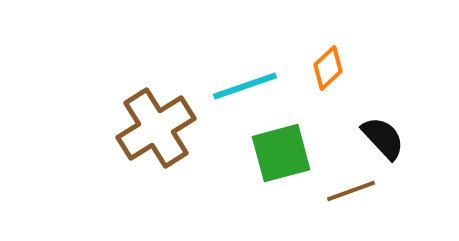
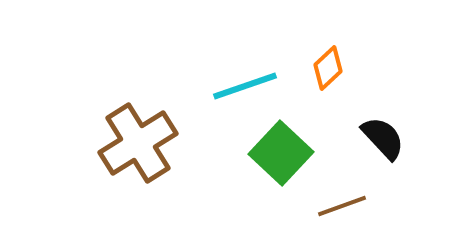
brown cross: moved 18 px left, 15 px down
green square: rotated 32 degrees counterclockwise
brown line: moved 9 px left, 15 px down
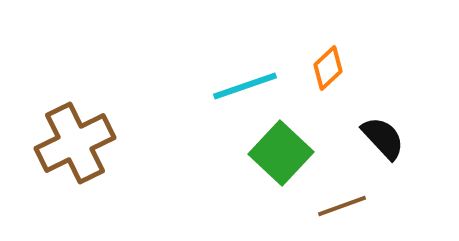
brown cross: moved 63 px left; rotated 6 degrees clockwise
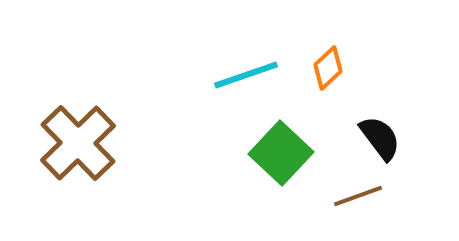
cyan line: moved 1 px right, 11 px up
black semicircle: moved 3 px left; rotated 6 degrees clockwise
brown cross: moved 3 px right; rotated 18 degrees counterclockwise
brown line: moved 16 px right, 10 px up
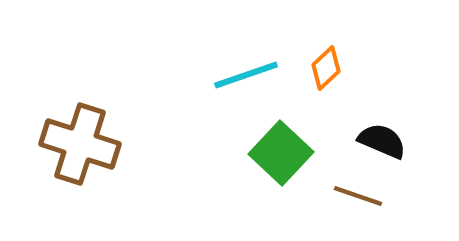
orange diamond: moved 2 px left
black semicircle: moved 2 px right, 3 px down; rotated 30 degrees counterclockwise
brown cross: moved 2 px right, 1 px down; rotated 28 degrees counterclockwise
brown line: rotated 39 degrees clockwise
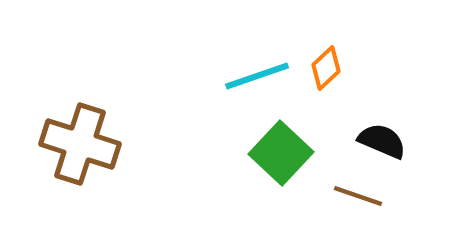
cyan line: moved 11 px right, 1 px down
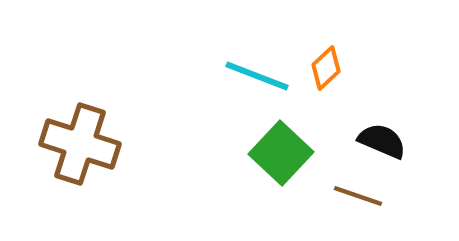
cyan line: rotated 40 degrees clockwise
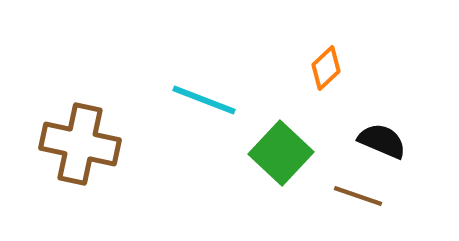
cyan line: moved 53 px left, 24 px down
brown cross: rotated 6 degrees counterclockwise
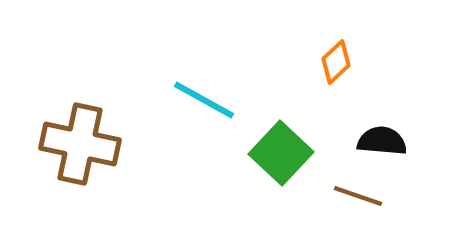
orange diamond: moved 10 px right, 6 px up
cyan line: rotated 8 degrees clockwise
black semicircle: rotated 18 degrees counterclockwise
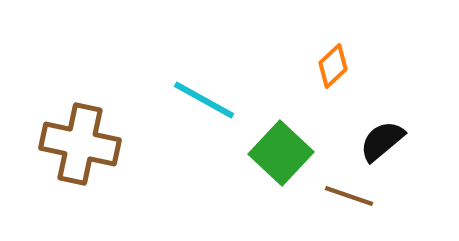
orange diamond: moved 3 px left, 4 px down
black semicircle: rotated 45 degrees counterclockwise
brown line: moved 9 px left
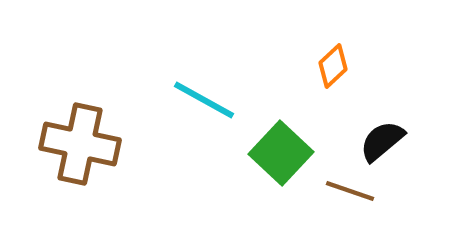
brown line: moved 1 px right, 5 px up
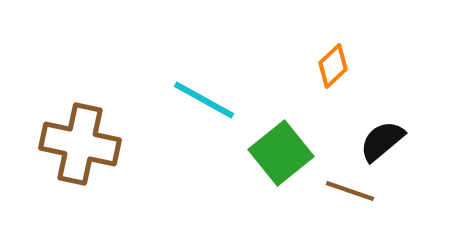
green square: rotated 8 degrees clockwise
